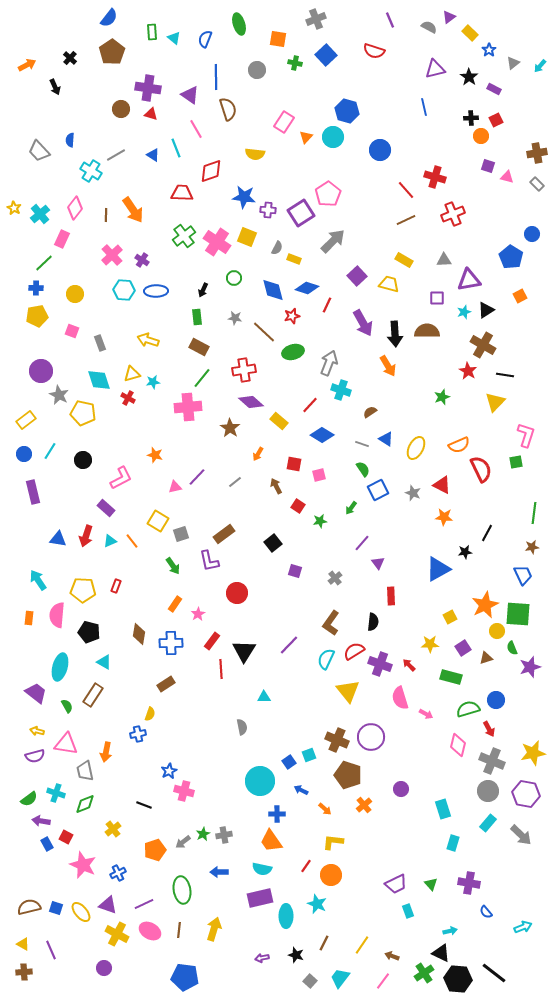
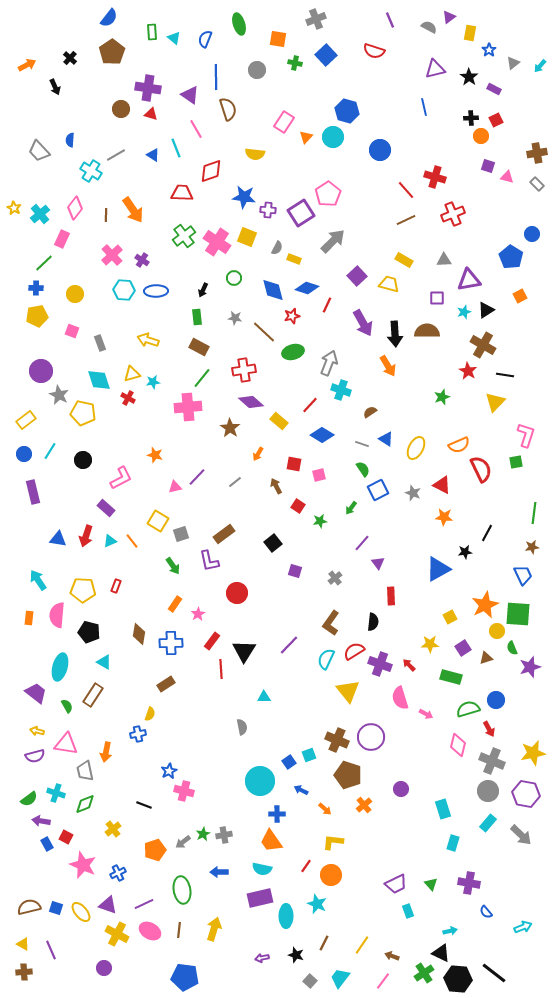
yellow rectangle at (470, 33): rotated 56 degrees clockwise
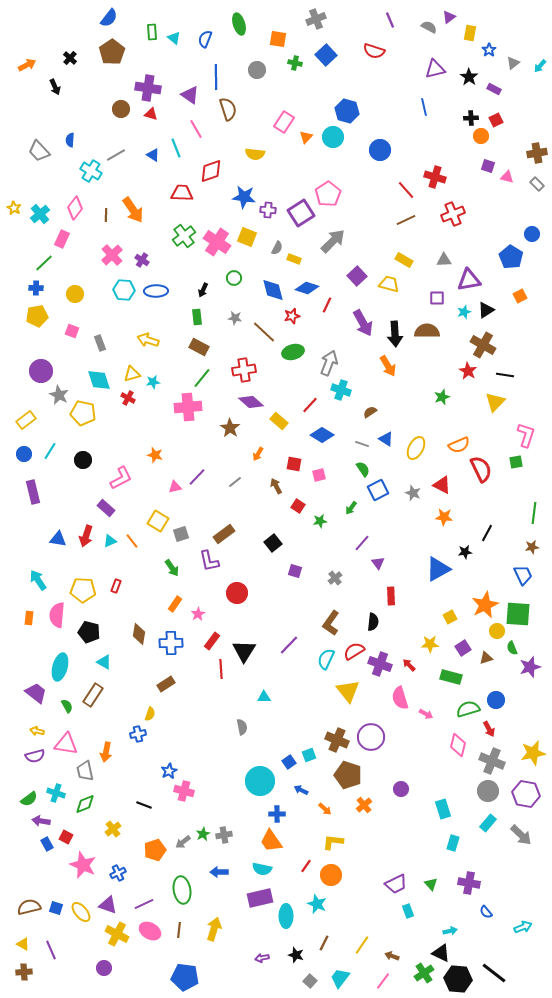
green arrow at (173, 566): moved 1 px left, 2 px down
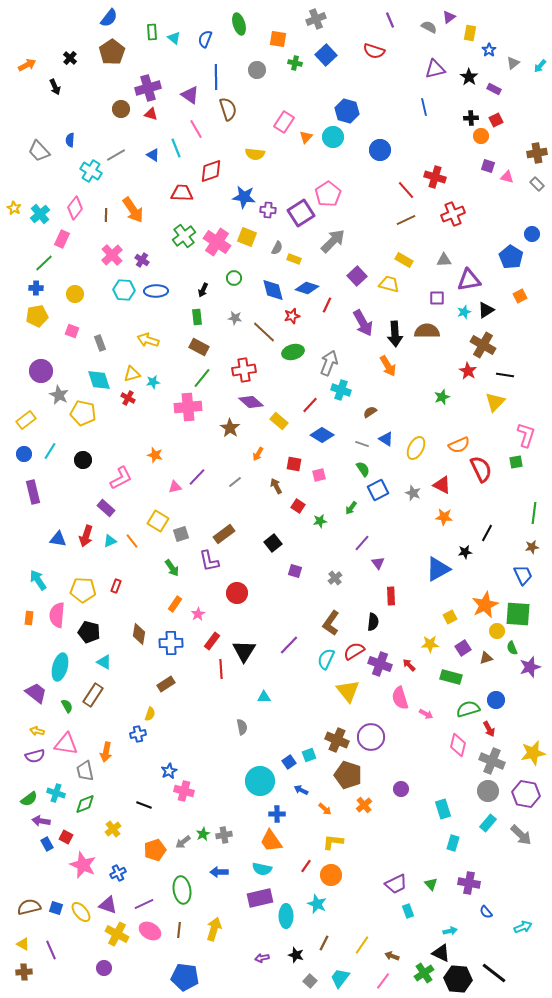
purple cross at (148, 88): rotated 25 degrees counterclockwise
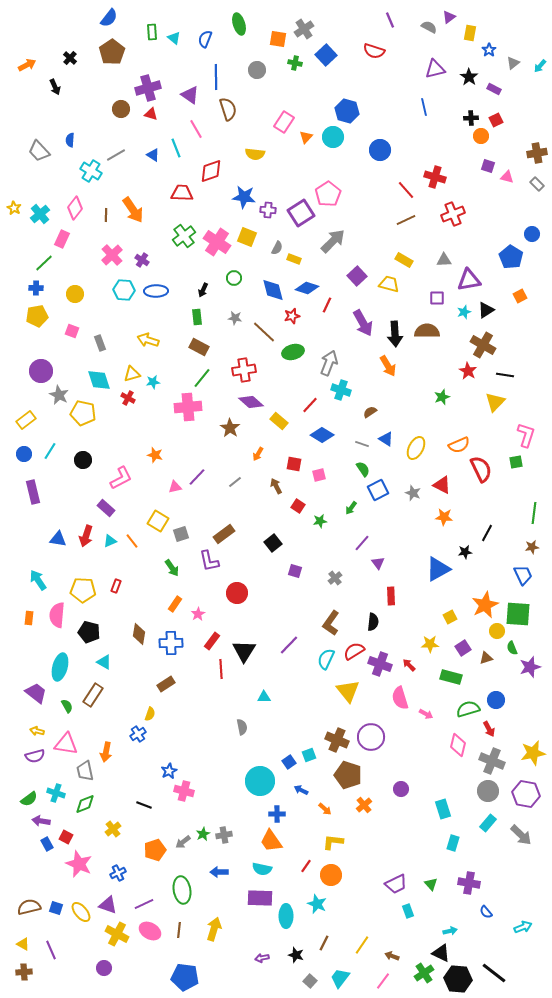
gray cross at (316, 19): moved 12 px left, 10 px down; rotated 12 degrees counterclockwise
blue cross at (138, 734): rotated 21 degrees counterclockwise
pink star at (83, 865): moved 4 px left, 1 px up
purple rectangle at (260, 898): rotated 15 degrees clockwise
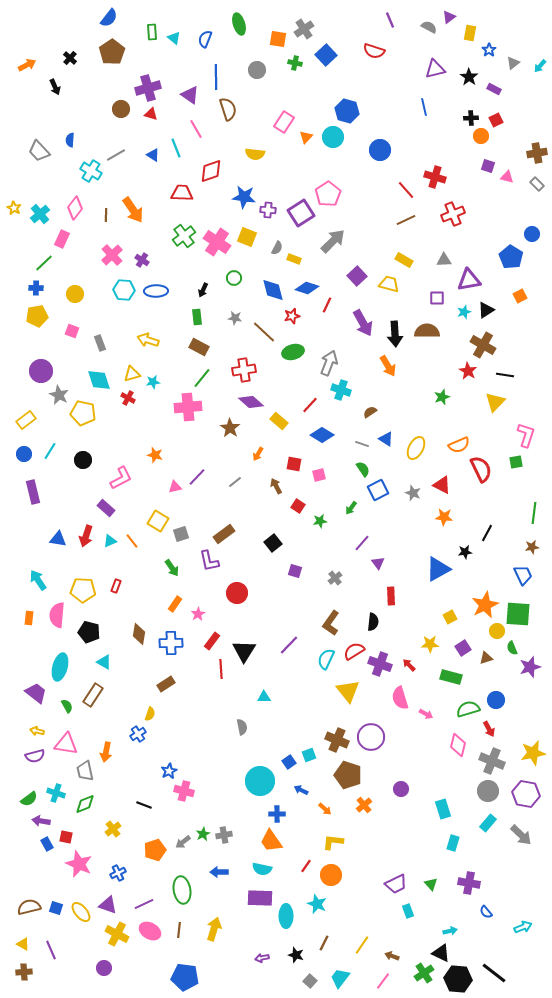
red square at (66, 837): rotated 16 degrees counterclockwise
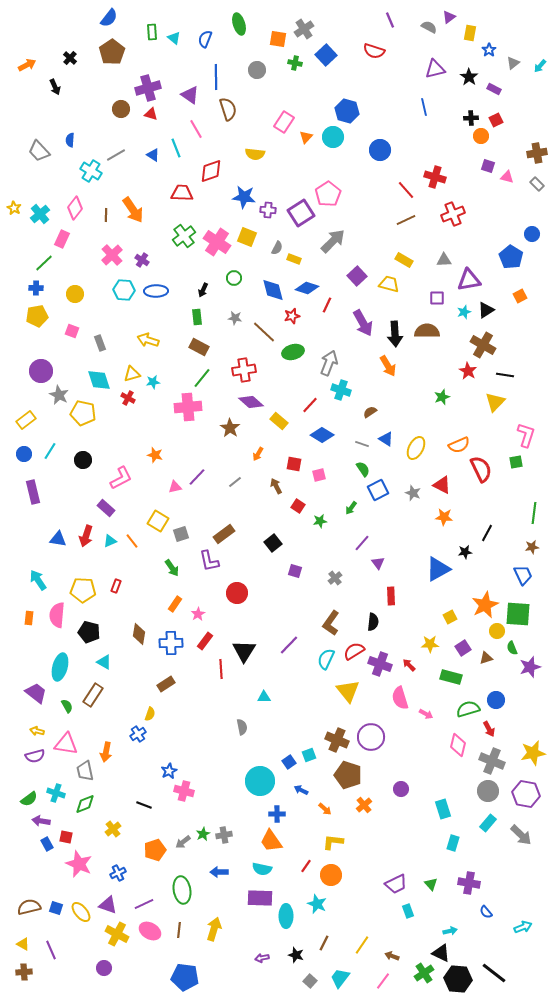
red rectangle at (212, 641): moved 7 px left
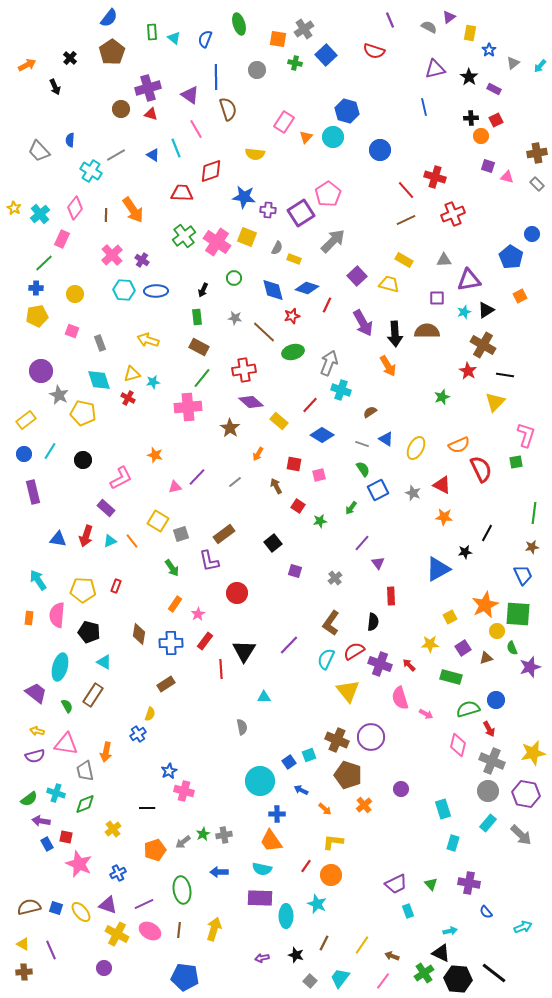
black line at (144, 805): moved 3 px right, 3 px down; rotated 21 degrees counterclockwise
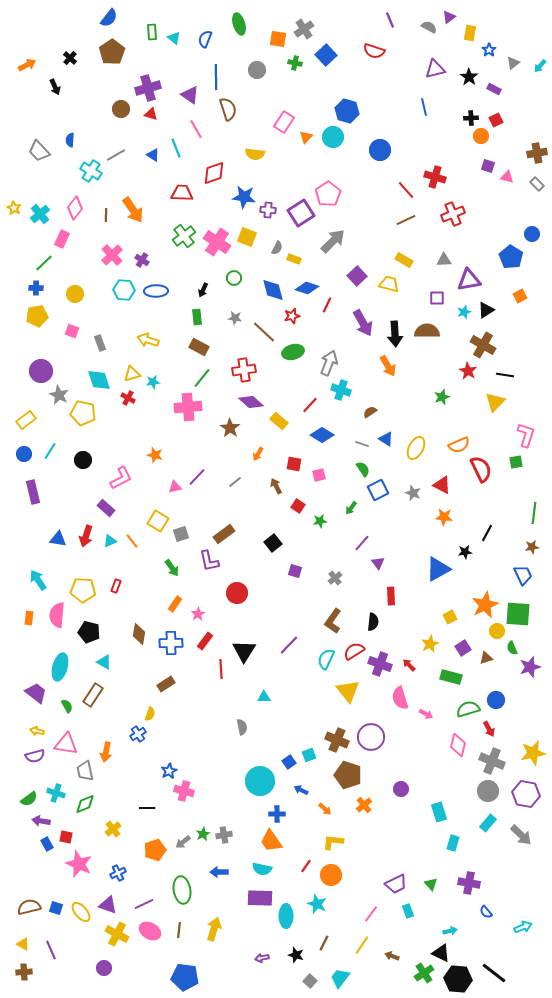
red diamond at (211, 171): moved 3 px right, 2 px down
brown L-shape at (331, 623): moved 2 px right, 2 px up
yellow star at (430, 644): rotated 24 degrees counterclockwise
cyan rectangle at (443, 809): moved 4 px left, 3 px down
pink line at (383, 981): moved 12 px left, 67 px up
